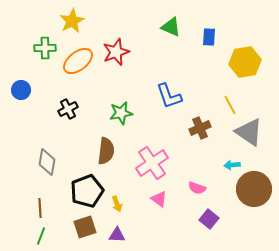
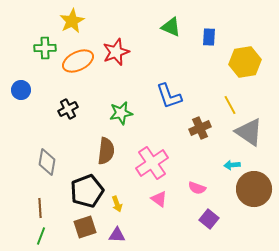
orange ellipse: rotated 12 degrees clockwise
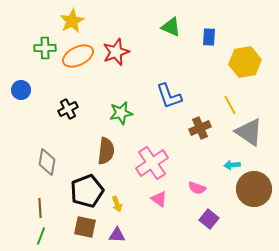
orange ellipse: moved 5 px up
brown square: rotated 30 degrees clockwise
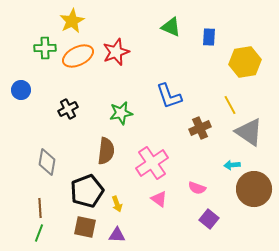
green line: moved 2 px left, 3 px up
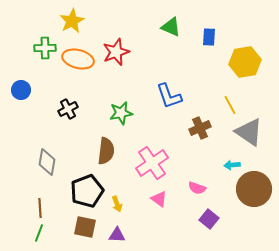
orange ellipse: moved 3 px down; rotated 40 degrees clockwise
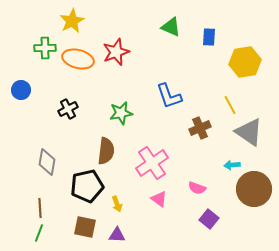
black pentagon: moved 5 px up; rotated 8 degrees clockwise
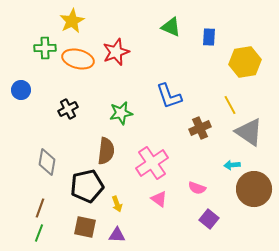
brown line: rotated 24 degrees clockwise
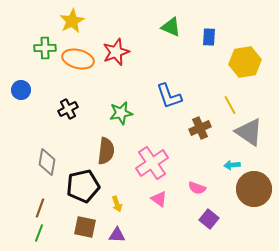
black pentagon: moved 4 px left
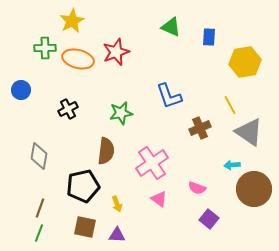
gray diamond: moved 8 px left, 6 px up
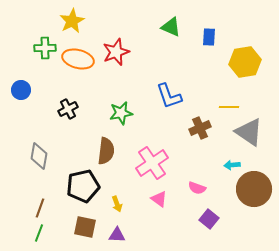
yellow line: moved 1 px left, 2 px down; rotated 60 degrees counterclockwise
